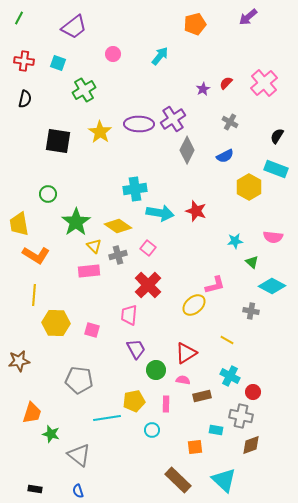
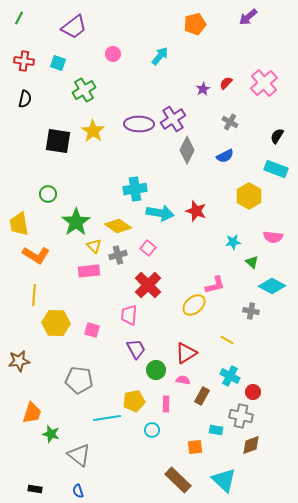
yellow star at (100, 132): moved 7 px left, 1 px up
yellow hexagon at (249, 187): moved 9 px down
cyan star at (235, 241): moved 2 px left, 1 px down
brown rectangle at (202, 396): rotated 48 degrees counterclockwise
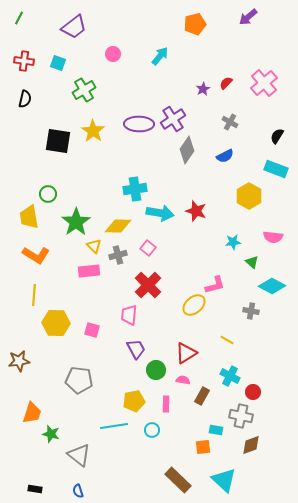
gray diamond at (187, 150): rotated 8 degrees clockwise
yellow trapezoid at (19, 224): moved 10 px right, 7 px up
yellow diamond at (118, 226): rotated 32 degrees counterclockwise
cyan line at (107, 418): moved 7 px right, 8 px down
orange square at (195, 447): moved 8 px right
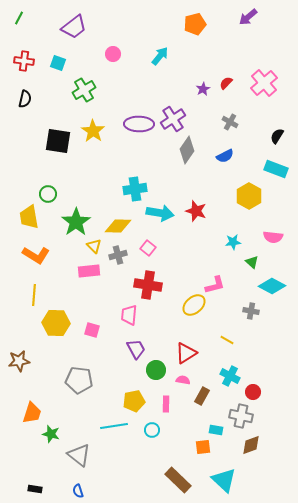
red cross at (148, 285): rotated 36 degrees counterclockwise
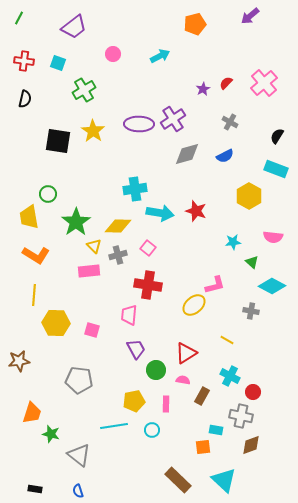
purple arrow at (248, 17): moved 2 px right, 1 px up
cyan arrow at (160, 56): rotated 24 degrees clockwise
gray diamond at (187, 150): moved 4 px down; rotated 40 degrees clockwise
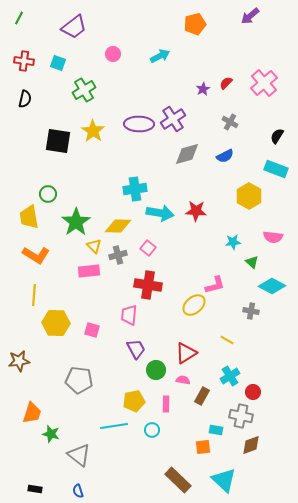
red star at (196, 211): rotated 15 degrees counterclockwise
cyan cross at (230, 376): rotated 30 degrees clockwise
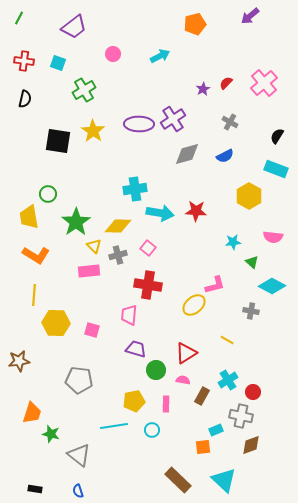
purple trapezoid at (136, 349): rotated 45 degrees counterclockwise
cyan cross at (230, 376): moved 2 px left, 4 px down
cyan rectangle at (216, 430): rotated 32 degrees counterclockwise
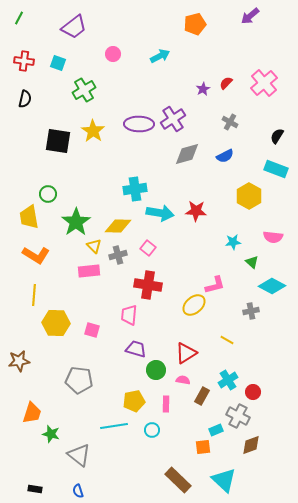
gray cross at (251, 311): rotated 21 degrees counterclockwise
gray cross at (241, 416): moved 3 px left; rotated 15 degrees clockwise
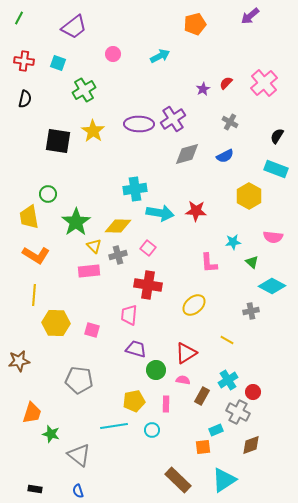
pink L-shape at (215, 285): moved 6 px left, 22 px up; rotated 100 degrees clockwise
gray cross at (238, 416): moved 4 px up
cyan triangle at (224, 480): rotated 44 degrees clockwise
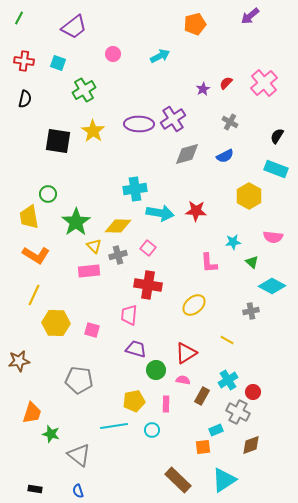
yellow line at (34, 295): rotated 20 degrees clockwise
